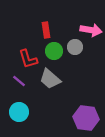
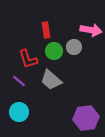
gray circle: moved 1 px left
gray trapezoid: moved 1 px right, 1 px down
purple hexagon: rotated 15 degrees counterclockwise
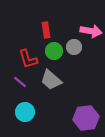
pink arrow: moved 1 px down
purple line: moved 1 px right, 1 px down
cyan circle: moved 6 px right
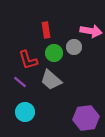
green circle: moved 2 px down
red L-shape: moved 1 px down
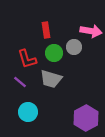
red L-shape: moved 1 px left, 1 px up
gray trapezoid: moved 1 px up; rotated 25 degrees counterclockwise
cyan circle: moved 3 px right
purple hexagon: rotated 20 degrees counterclockwise
